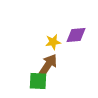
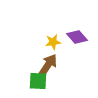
purple diamond: moved 1 px right, 2 px down; rotated 55 degrees clockwise
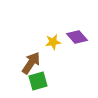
brown arrow: moved 17 px left, 2 px up
green square: rotated 18 degrees counterclockwise
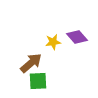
brown arrow: rotated 15 degrees clockwise
green square: rotated 12 degrees clockwise
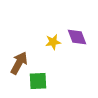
purple diamond: rotated 20 degrees clockwise
brown arrow: moved 12 px left; rotated 20 degrees counterclockwise
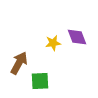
yellow star: moved 1 px down
green square: moved 2 px right
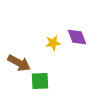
brown arrow: rotated 90 degrees clockwise
